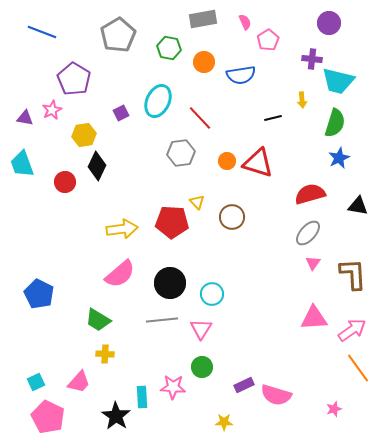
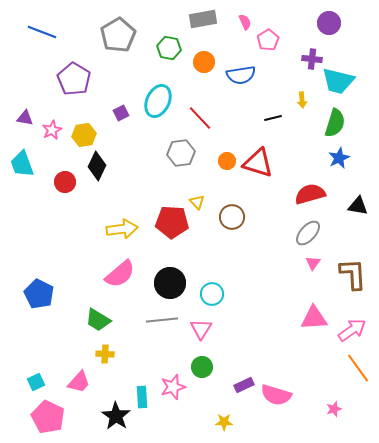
pink star at (52, 110): moved 20 px down
pink star at (173, 387): rotated 20 degrees counterclockwise
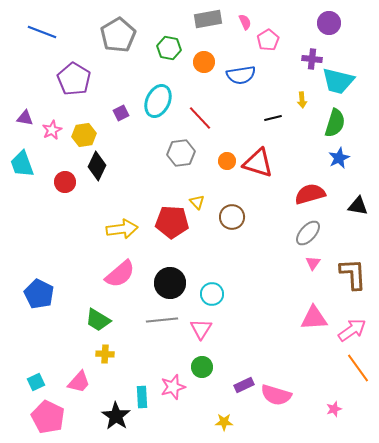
gray rectangle at (203, 19): moved 5 px right
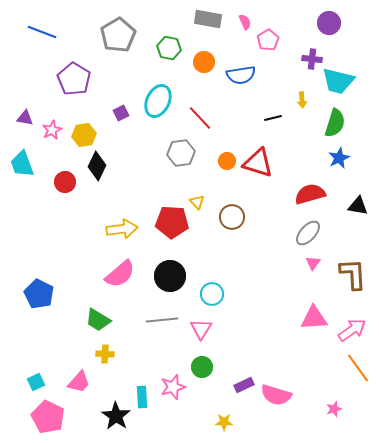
gray rectangle at (208, 19): rotated 20 degrees clockwise
black circle at (170, 283): moved 7 px up
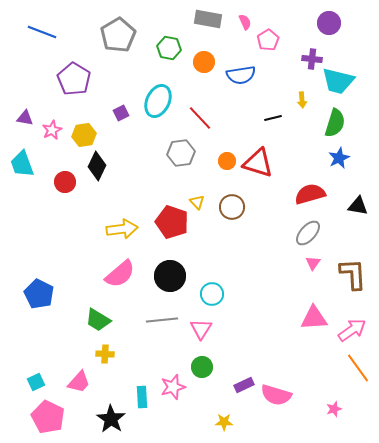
brown circle at (232, 217): moved 10 px up
red pentagon at (172, 222): rotated 16 degrees clockwise
black star at (116, 416): moved 5 px left, 3 px down
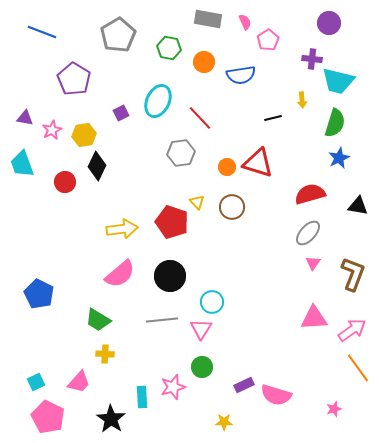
orange circle at (227, 161): moved 6 px down
brown L-shape at (353, 274): rotated 24 degrees clockwise
cyan circle at (212, 294): moved 8 px down
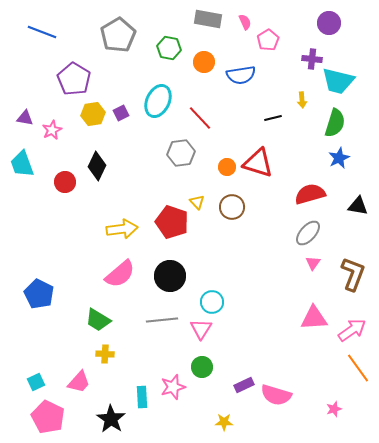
yellow hexagon at (84, 135): moved 9 px right, 21 px up
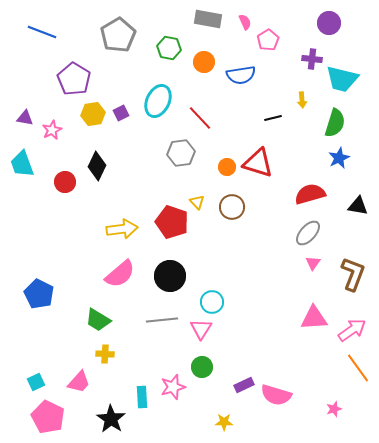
cyan trapezoid at (338, 81): moved 4 px right, 2 px up
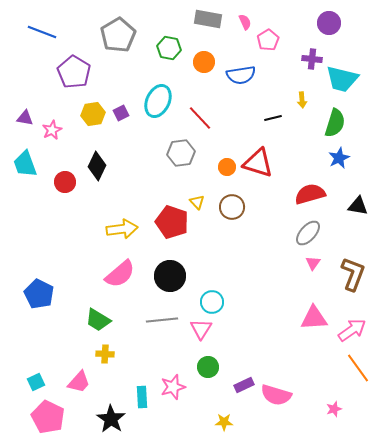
purple pentagon at (74, 79): moved 7 px up
cyan trapezoid at (22, 164): moved 3 px right
green circle at (202, 367): moved 6 px right
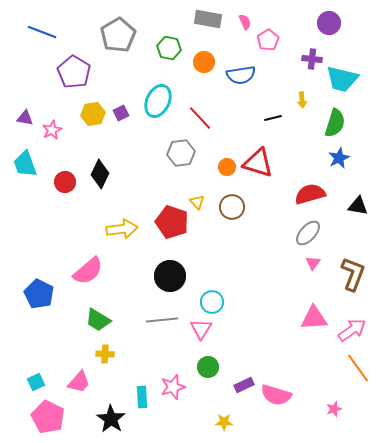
black diamond at (97, 166): moved 3 px right, 8 px down
pink semicircle at (120, 274): moved 32 px left, 3 px up
